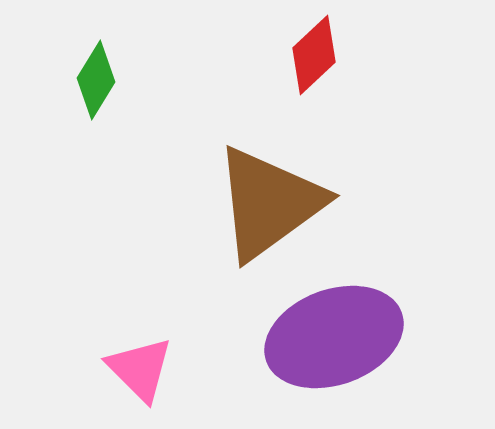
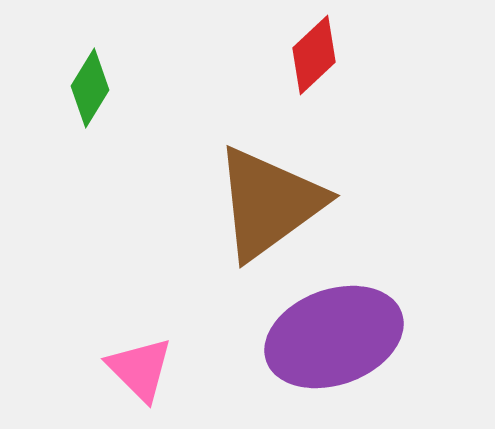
green diamond: moved 6 px left, 8 px down
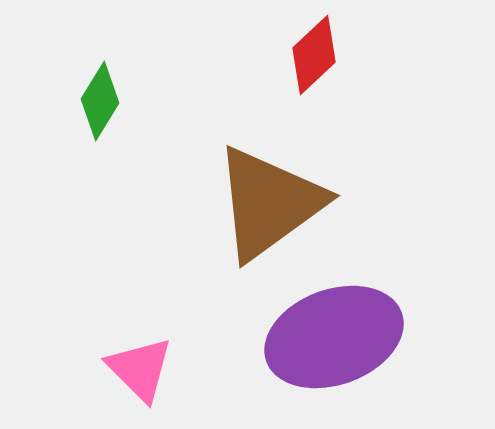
green diamond: moved 10 px right, 13 px down
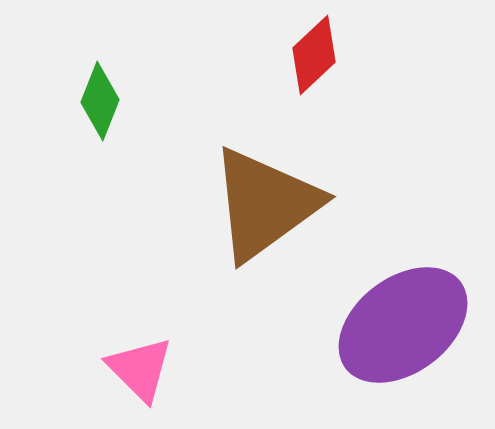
green diamond: rotated 10 degrees counterclockwise
brown triangle: moved 4 px left, 1 px down
purple ellipse: moved 69 px right, 12 px up; rotated 17 degrees counterclockwise
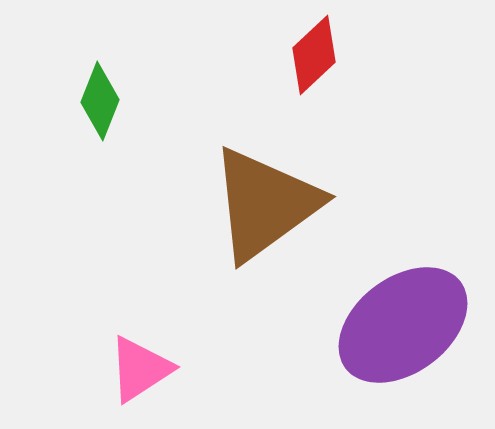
pink triangle: rotated 42 degrees clockwise
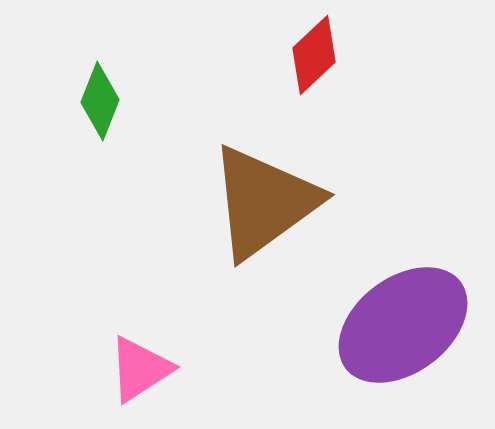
brown triangle: moved 1 px left, 2 px up
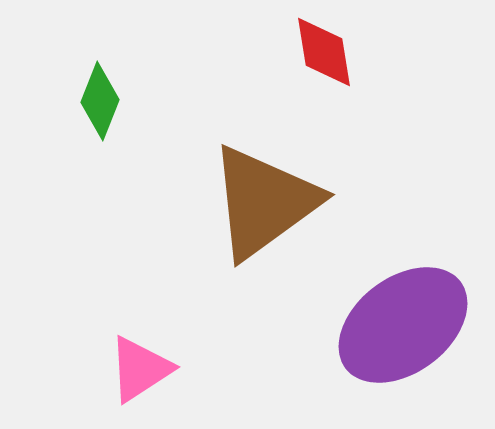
red diamond: moved 10 px right, 3 px up; rotated 56 degrees counterclockwise
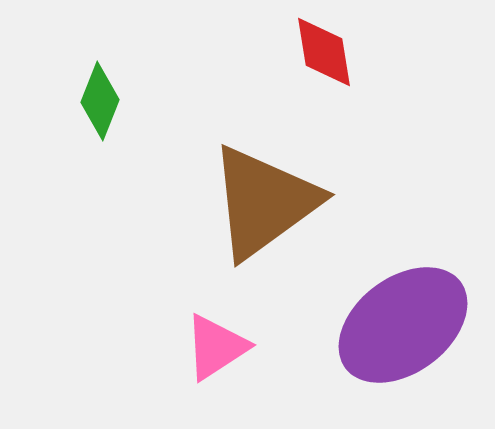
pink triangle: moved 76 px right, 22 px up
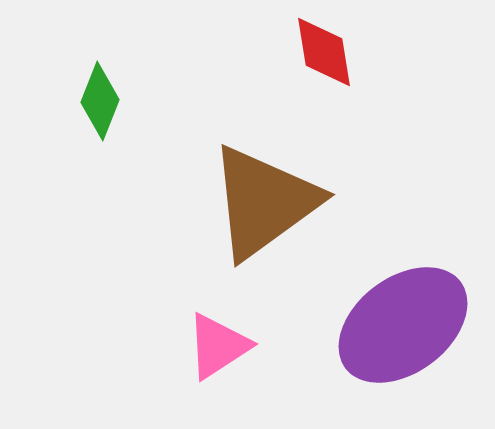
pink triangle: moved 2 px right, 1 px up
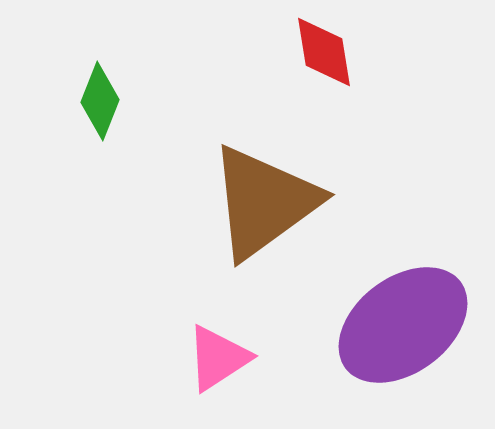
pink triangle: moved 12 px down
